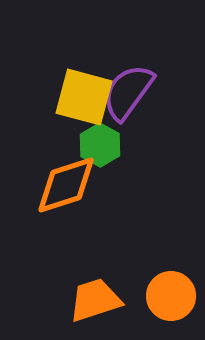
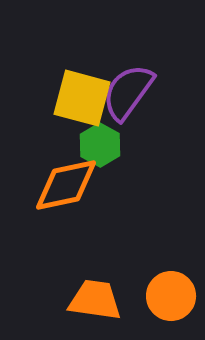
yellow square: moved 2 px left, 1 px down
orange diamond: rotated 6 degrees clockwise
orange trapezoid: rotated 26 degrees clockwise
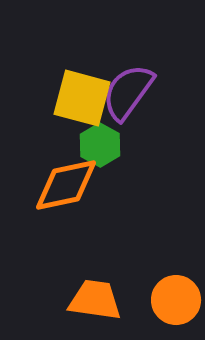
orange circle: moved 5 px right, 4 px down
